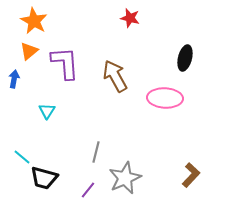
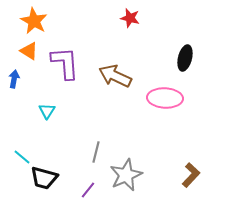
orange triangle: rotated 48 degrees counterclockwise
brown arrow: rotated 36 degrees counterclockwise
gray star: moved 1 px right, 3 px up
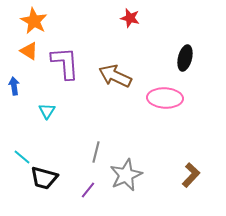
blue arrow: moved 7 px down; rotated 18 degrees counterclockwise
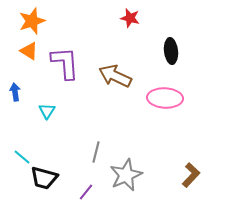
orange star: moved 2 px left; rotated 24 degrees clockwise
black ellipse: moved 14 px left, 7 px up; rotated 20 degrees counterclockwise
blue arrow: moved 1 px right, 6 px down
purple line: moved 2 px left, 2 px down
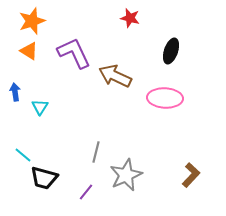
black ellipse: rotated 25 degrees clockwise
purple L-shape: moved 9 px right, 10 px up; rotated 21 degrees counterclockwise
cyan triangle: moved 7 px left, 4 px up
cyan line: moved 1 px right, 2 px up
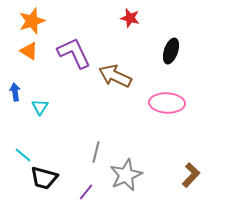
pink ellipse: moved 2 px right, 5 px down
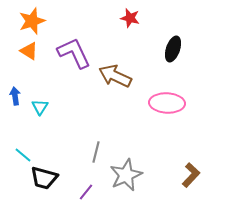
black ellipse: moved 2 px right, 2 px up
blue arrow: moved 4 px down
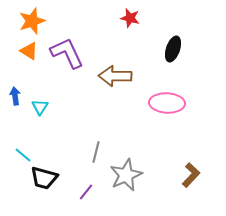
purple L-shape: moved 7 px left
brown arrow: rotated 24 degrees counterclockwise
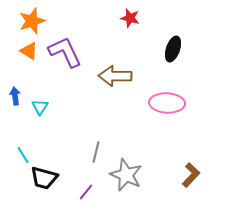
purple L-shape: moved 2 px left, 1 px up
cyan line: rotated 18 degrees clockwise
gray star: rotated 24 degrees counterclockwise
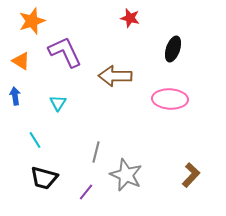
orange triangle: moved 8 px left, 10 px down
pink ellipse: moved 3 px right, 4 px up
cyan triangle: moved 18 px right, 4 px up
cyan line: moved 12 px right, 15 px up
